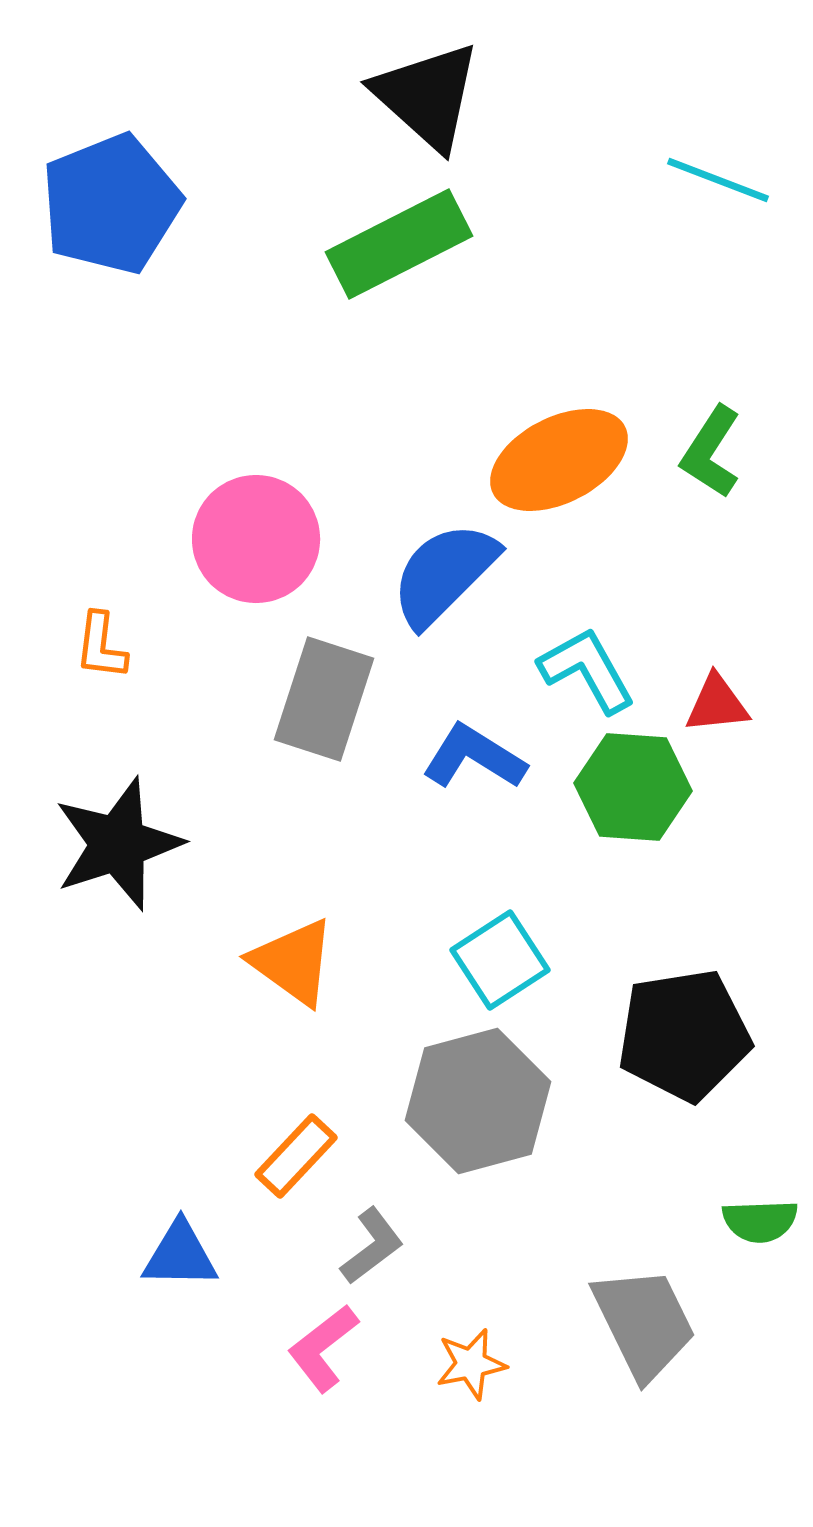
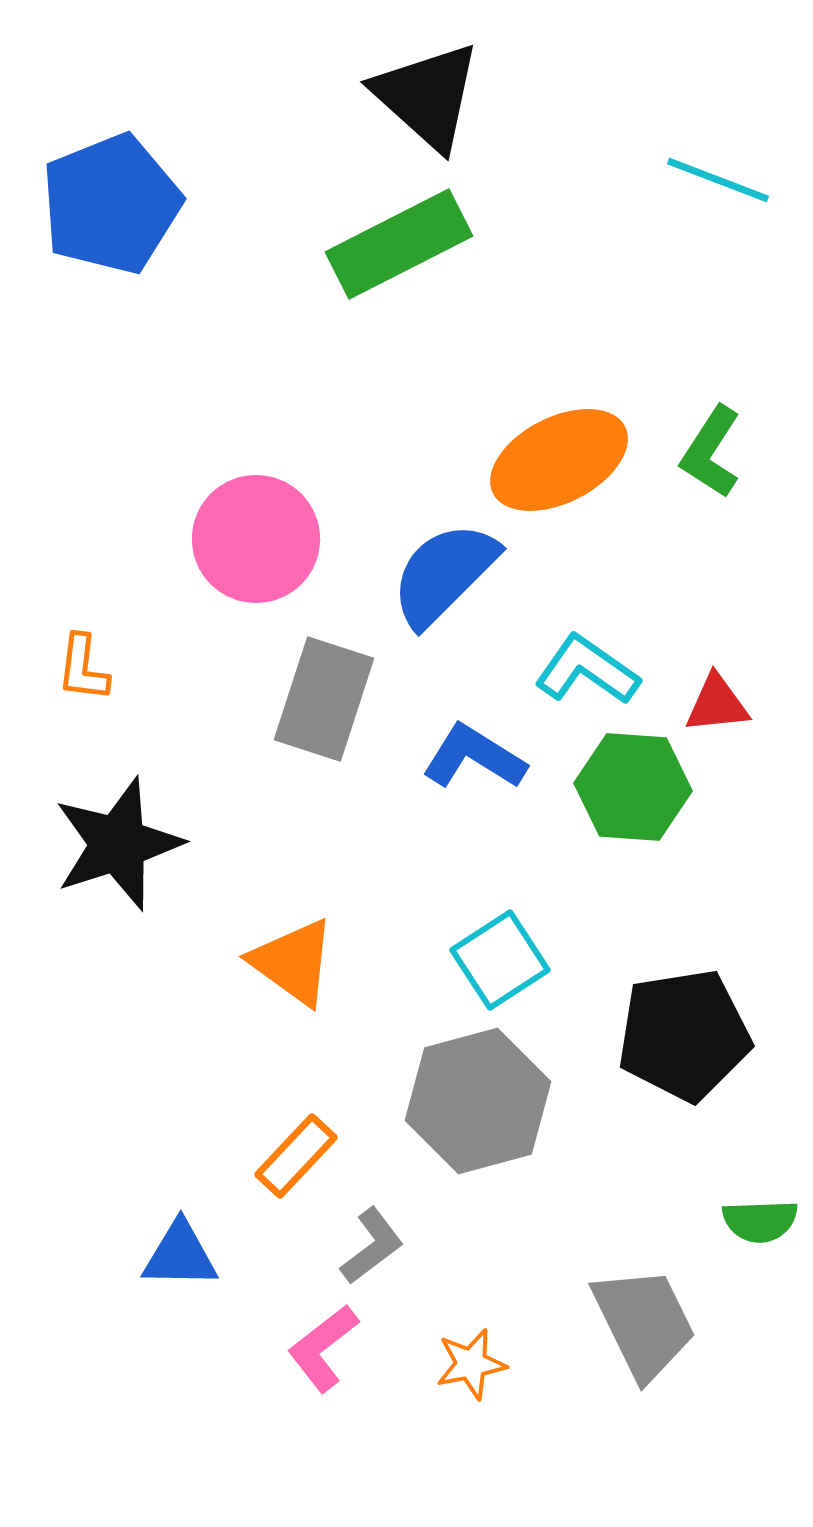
orange L-shape: moved 18 px left, 22 px down
cyan L-shape: rotated 26 degrees counterclockwise
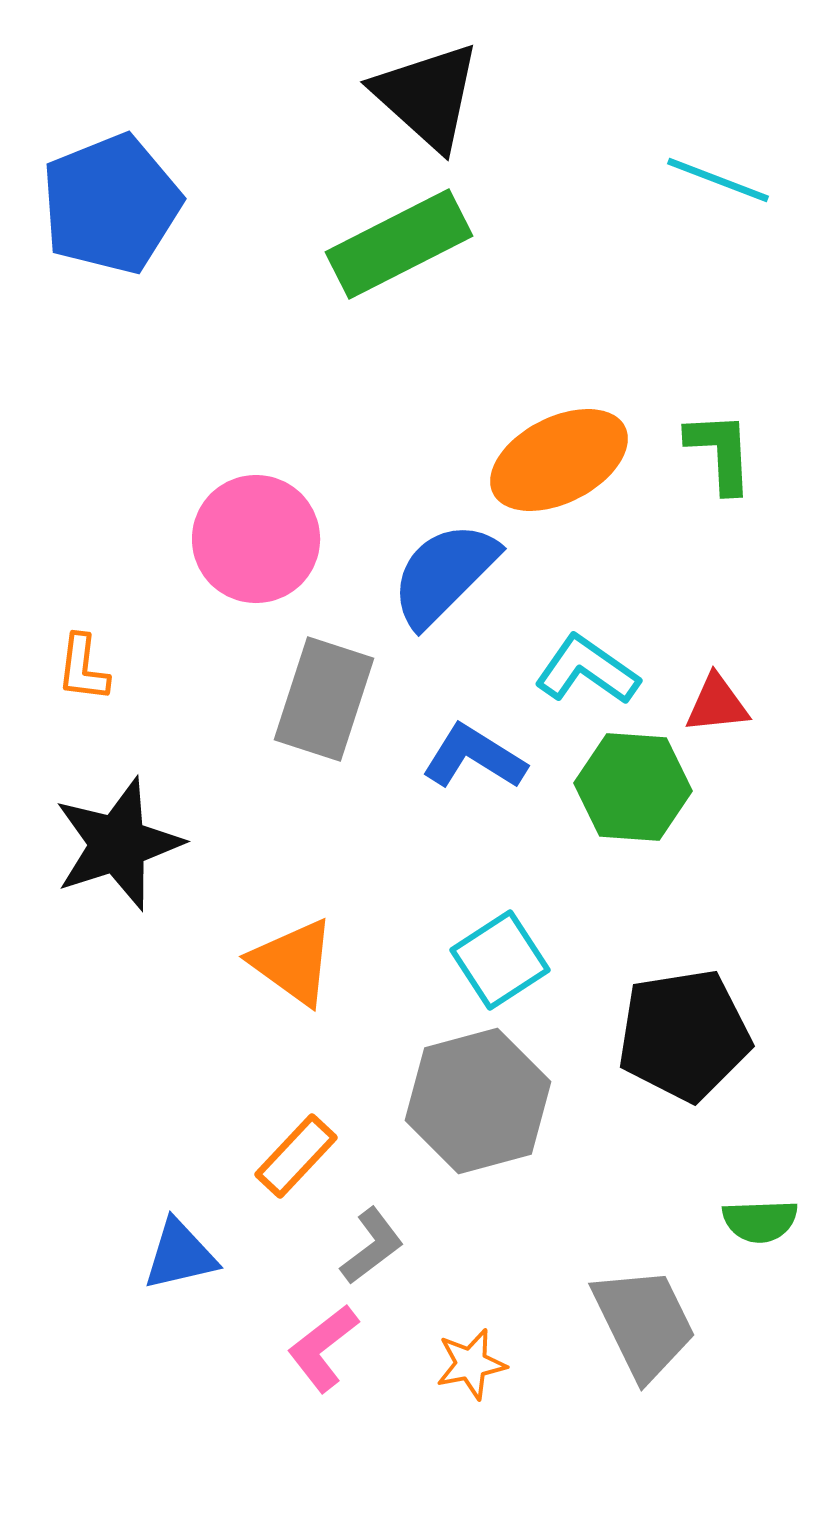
green L-shape: moved 9 px right; rotated 144 degrees clockwise
blue triangle: rotated 14 degrees counterclockwise
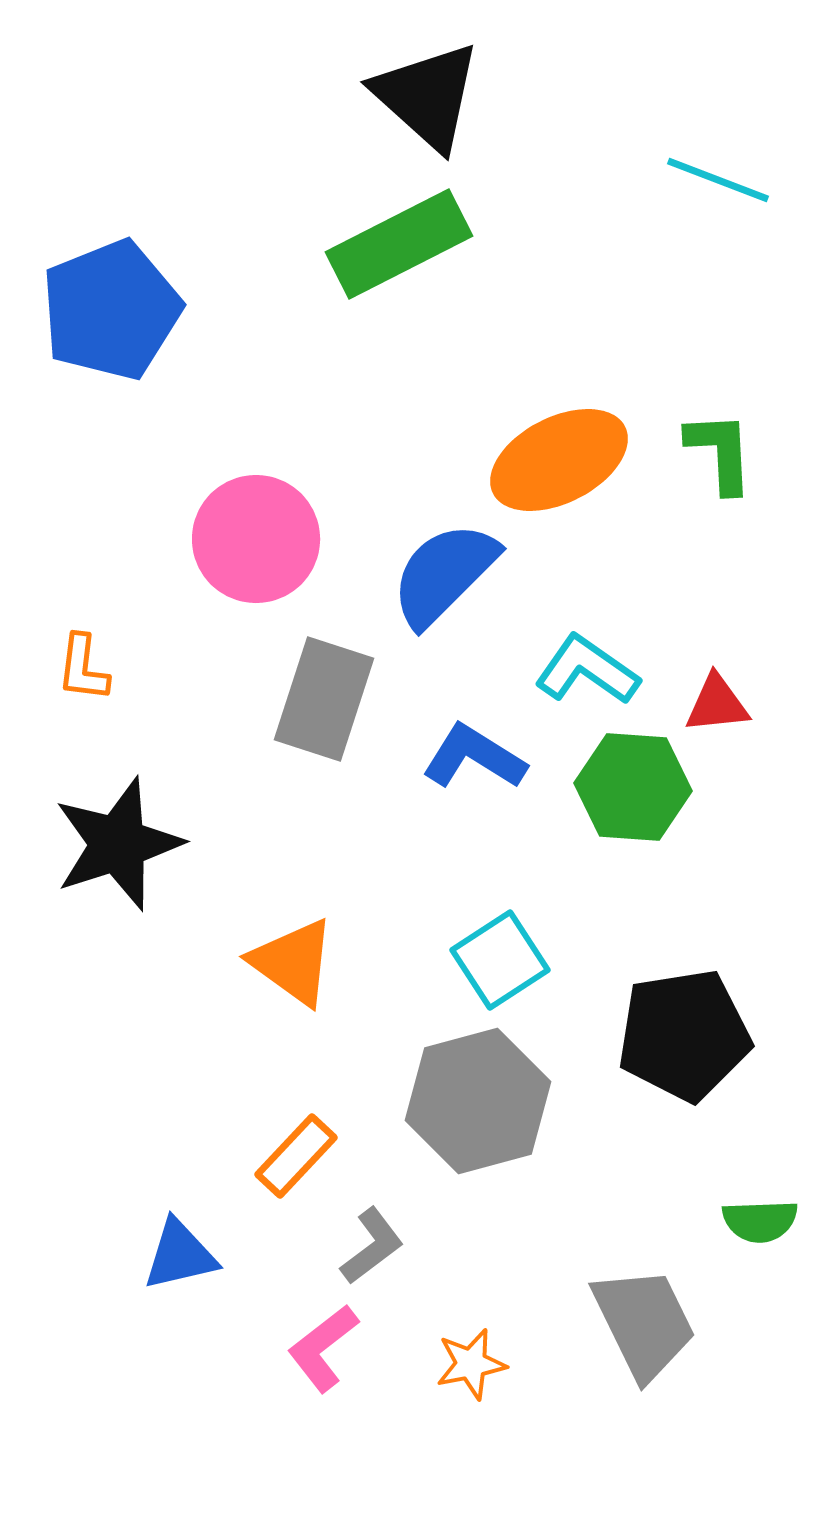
blue pentagon: moved 106 px down
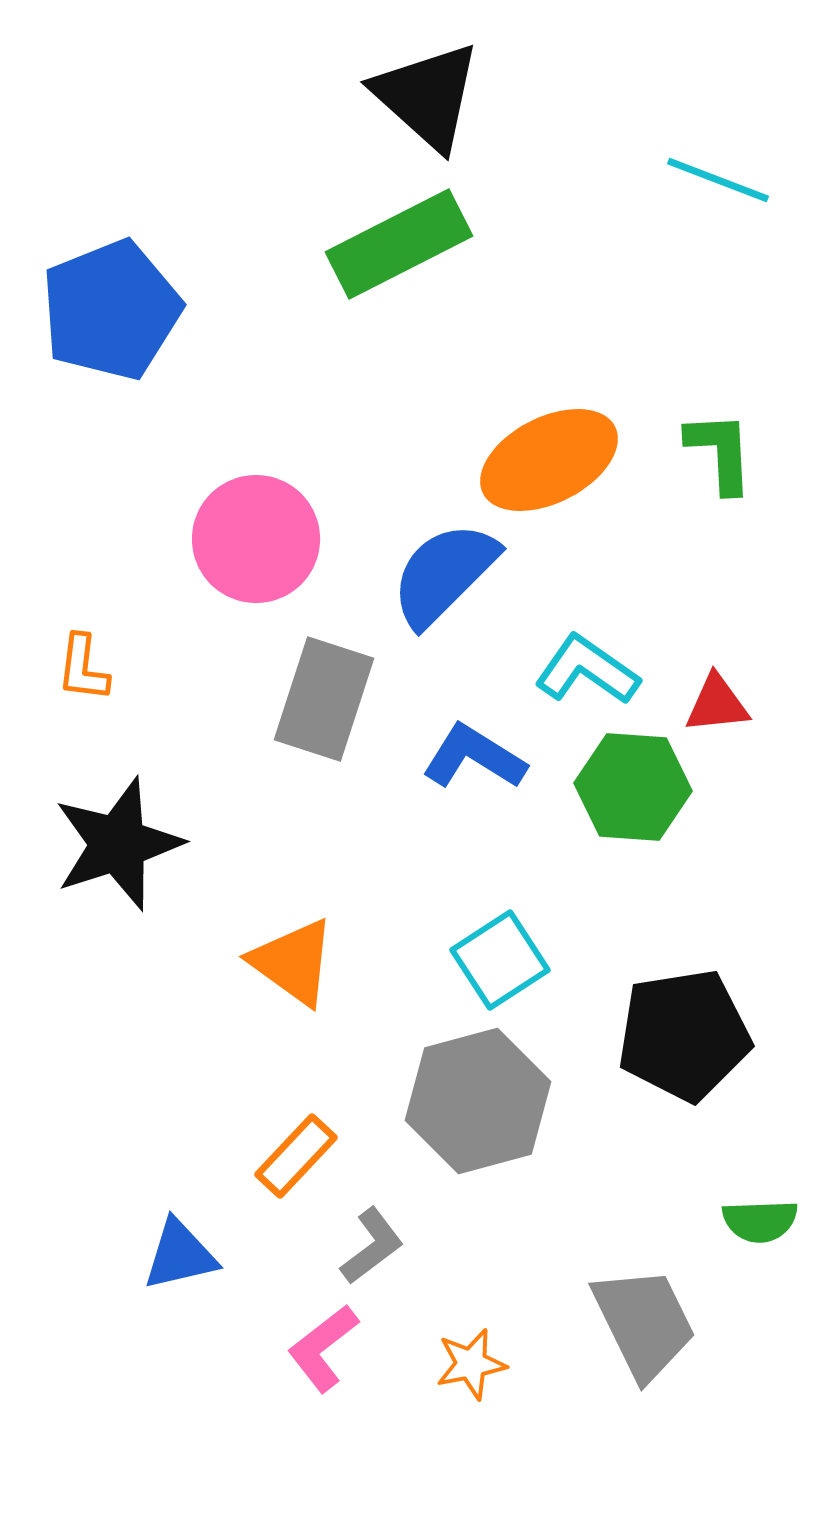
orange ellipse: moved 10 px left
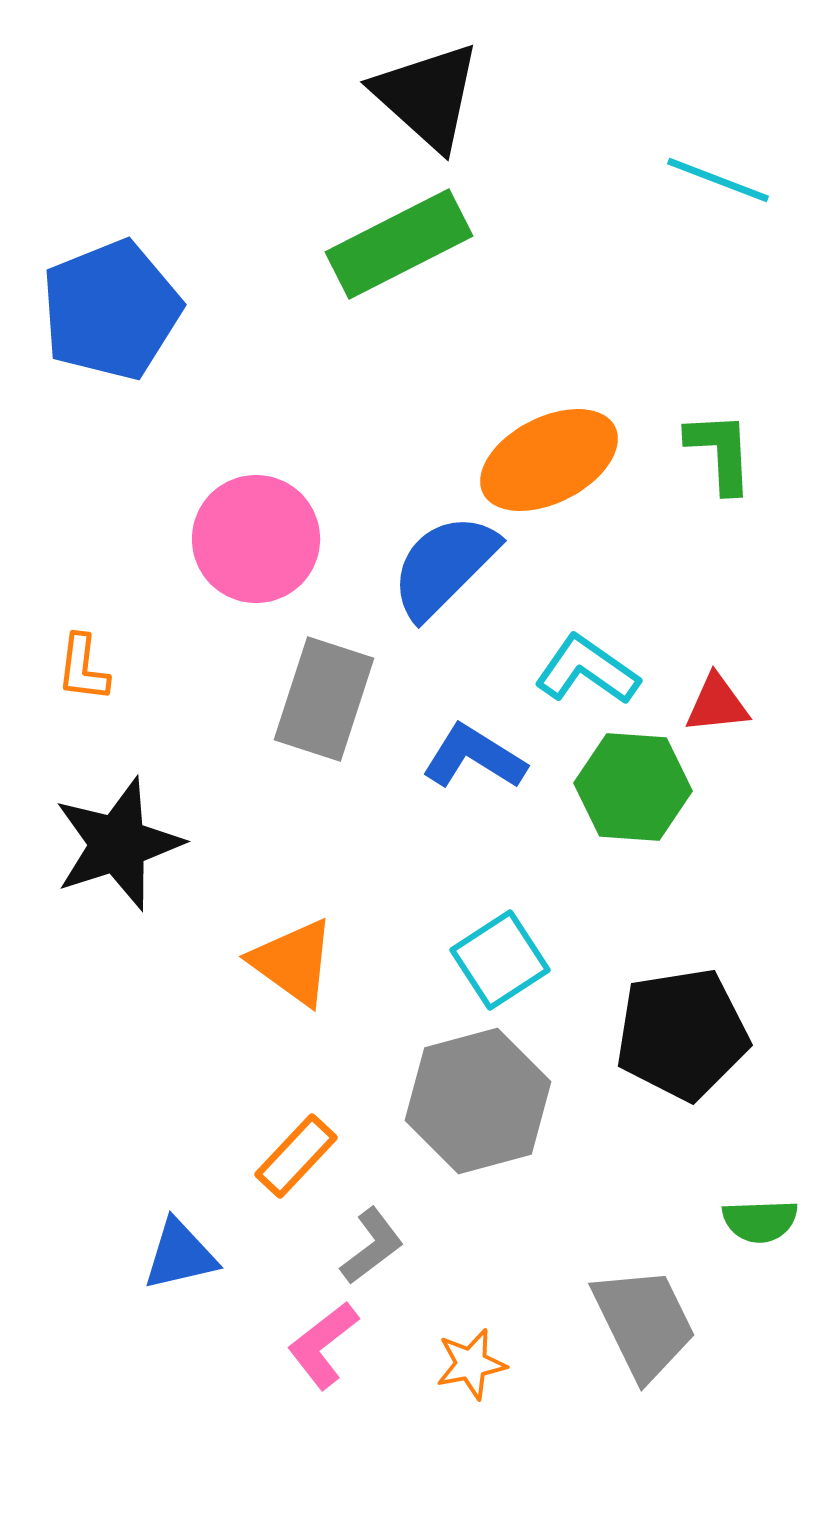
blue semicircle: moved 8 px up
black pentagon: moved 2 px left, 1 px up
pink L-shape: moved 3 px up
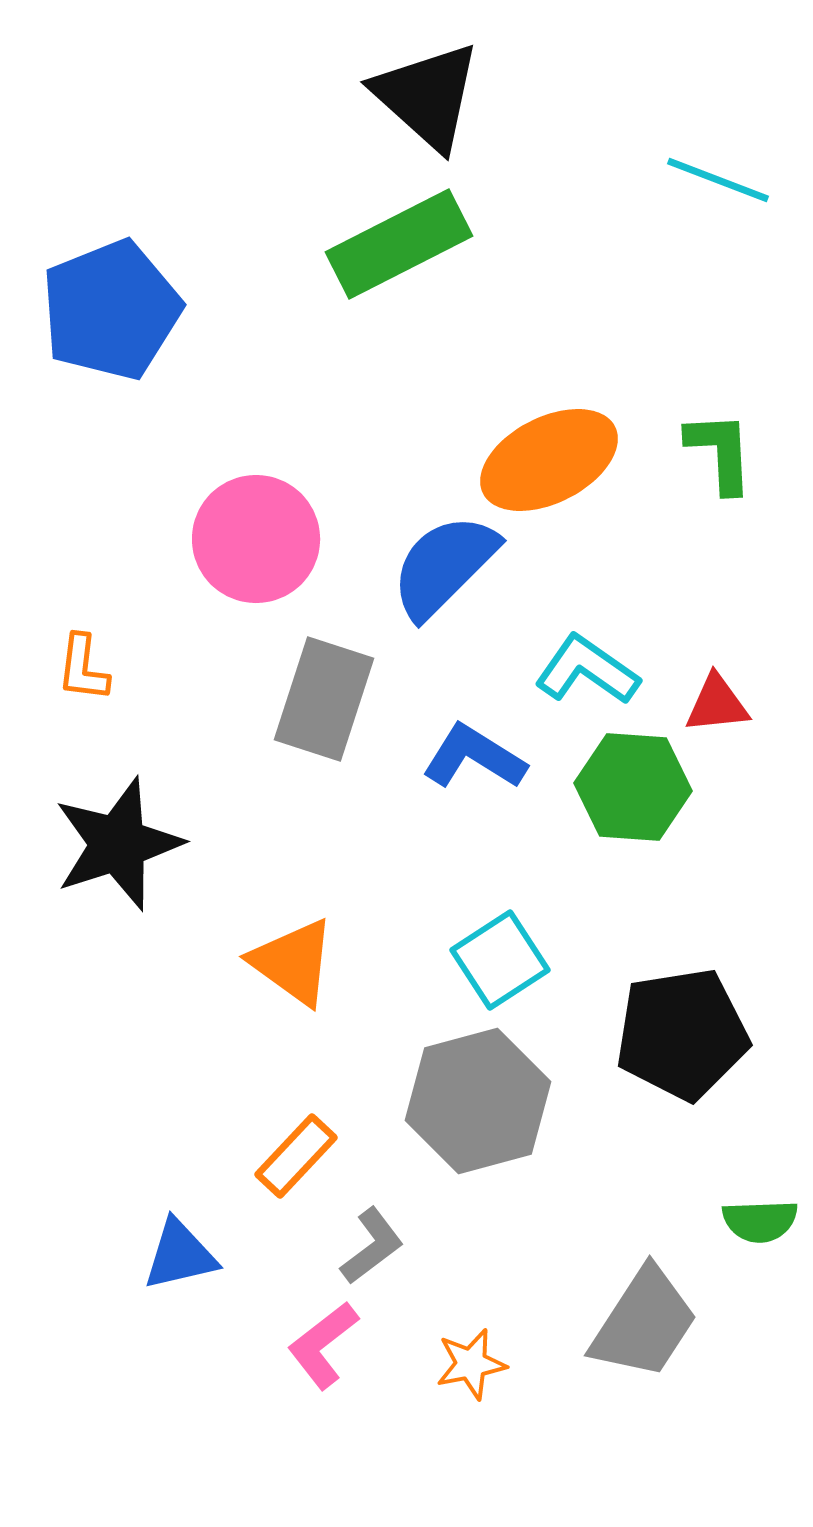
gray trapezoid: rotated 59 degrees clockwise
